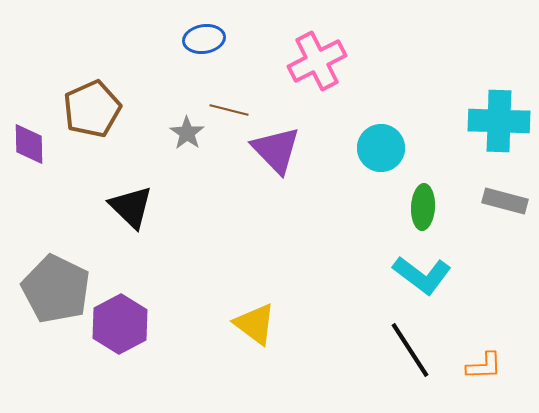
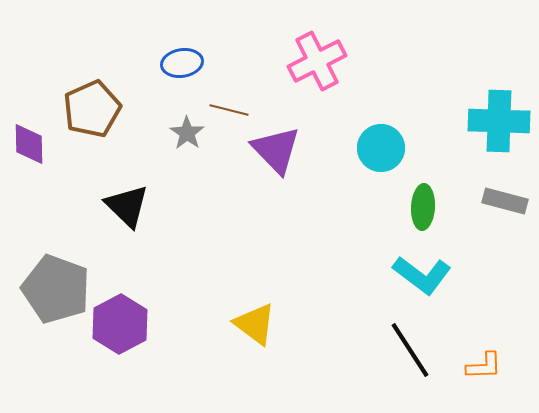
blue ellipse: moved 22 px left, 24 px down
black triangle: moved 4 px left, 1 px up
gray pentagon: rotated 6 degrees counterclockwise
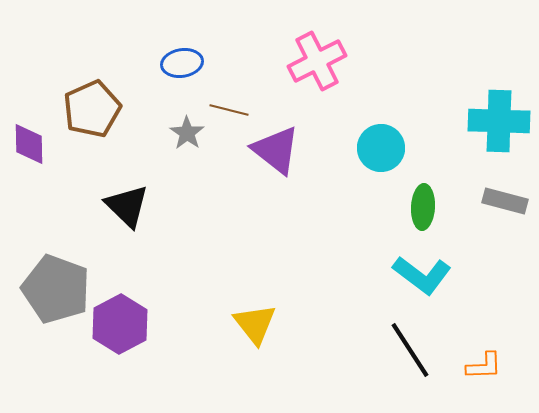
purple triangle: rotated 8 degrees counterclockwise
yellow triangle: rotated 15 degrees clockwise
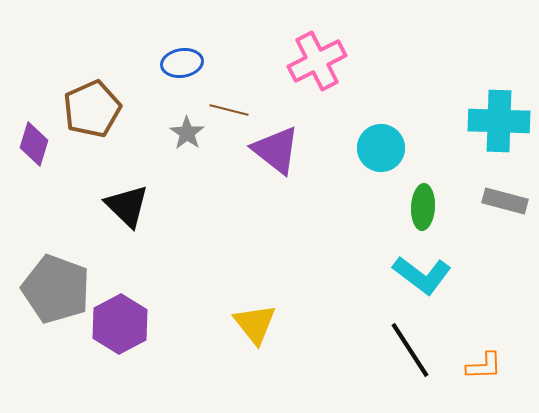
purple diamond: moved 5 px right; rotated 18 degrees clockwise
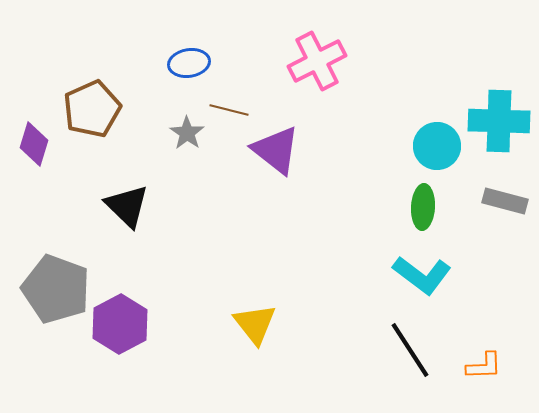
blue ellipse: moved 7 px right
cyan circle: moved 56 px right, 2 px up
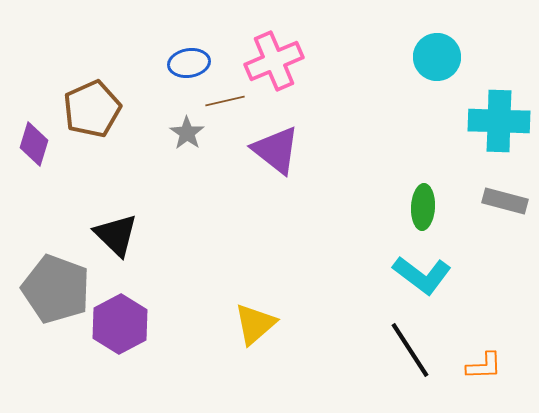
pink cross: moved 43 px left; rotated 4 degrees clockwise
brown line: moved 4 px left, 9 px up; rotated 27 degrees counterclockwise
cyan circle: moved 89 px up
black triangle: moved 11 px left, 29 px down
yellow triangle: rotated 27 degrees clockwise
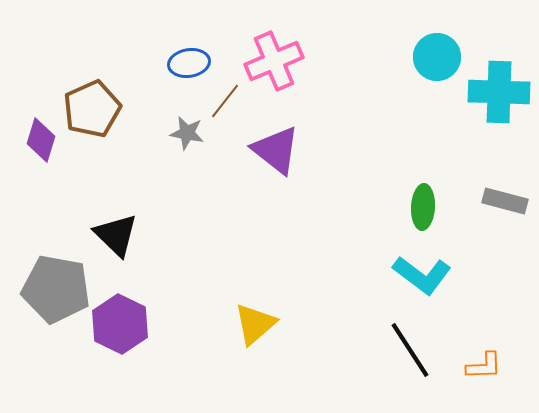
brown line: rotated 39 degrees counterclockwise
cyan cross: moved 29 px up
gray star: rotated 24 degrees counterclockwise
purple diamond: moved 7 px right, 4 px up
gray pentagon: rotated 10 degrees counterclockwise
purple hexagon: rotated 6 degrees counterclockwise
